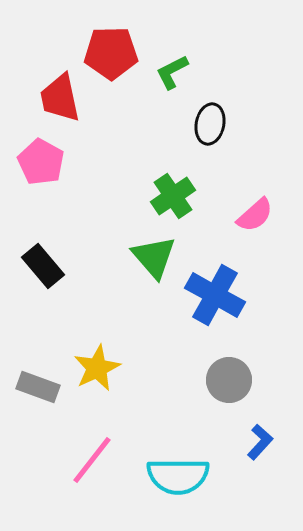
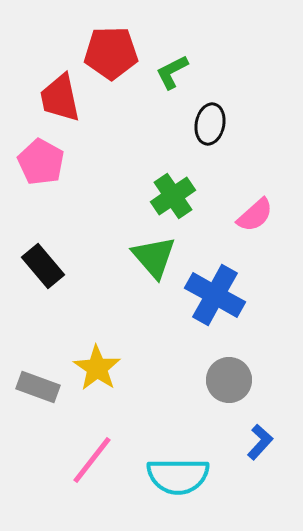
yellow star: rotated 12 degrees counterclockwise
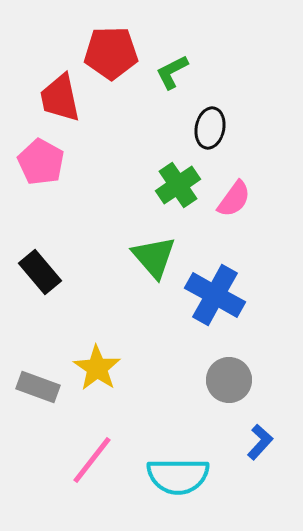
black ellipse: moved 4 px down
green cross: moved 5 px right, 11 px up
pink semicircle: moved 21 px left, 16 px up; rotated 12 degrees counterclockwise
black rectangle: moved 3 px left, 6 px down
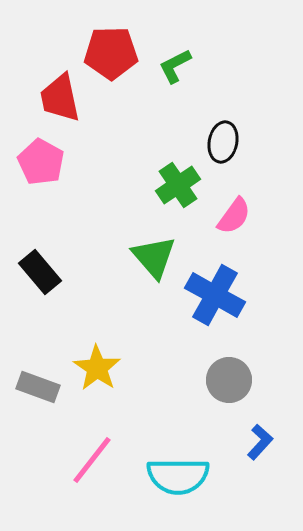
green L-shape: moved 3 px right, 6 px up
black ellipse: moved 13 px right, 14 px down
pink semicircle: moved 17 px down
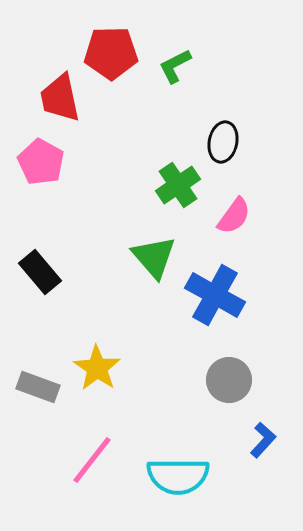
blue L-shape: moved 3 px right, 2 px up
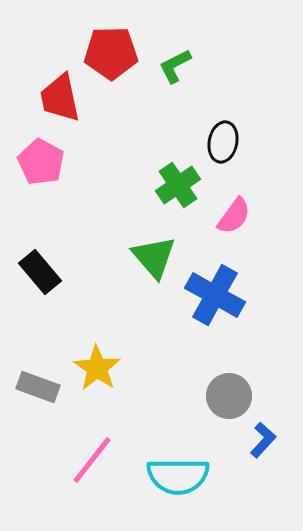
gray circle: moved 16 px down
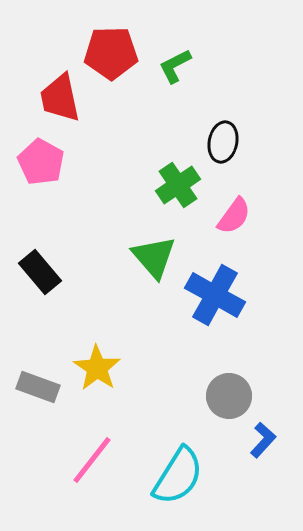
cyan semicircle: rotated 58 degrees counterclockwise
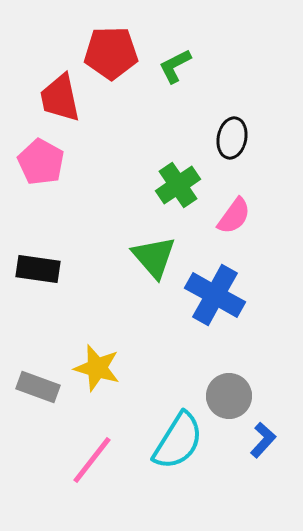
black ellipse: moved 9 px right, 4 px up
black rectangle: moved 2 px left, 3 px up; rotated 42 degrees counterclockwise
yellow star: rotated 18 degrees counterclockwise
cyan semicircle: moved 35 px up
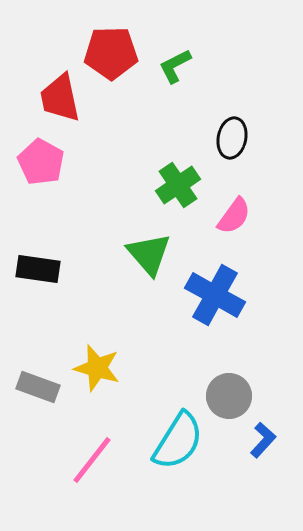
green triangle: moved 5 px left, 3 px up
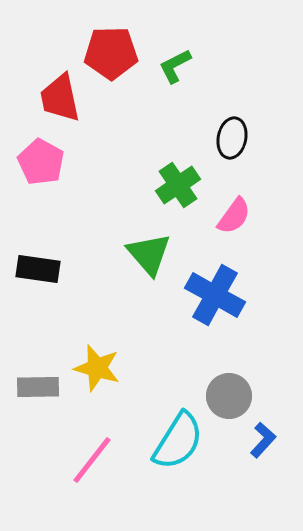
gray rectangle: rotated 21 degrees counterclockwise
